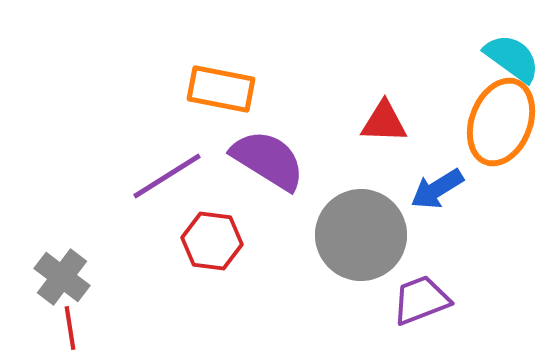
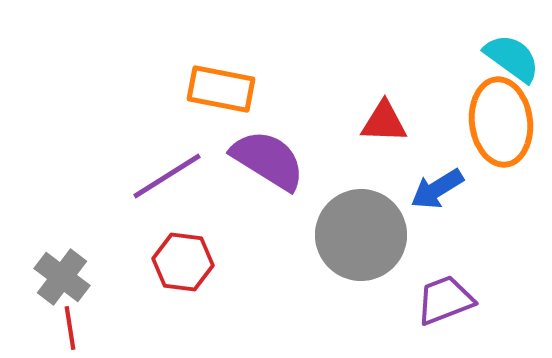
orange ellipse: rotated 28 degrees counterclockwise
red hexagon: moved 29 px left, 21 px down
purple trapezoid: moved 24 px right
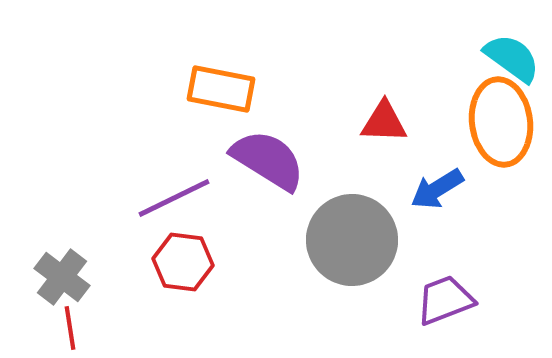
purple line: moved 7 px right, 22 px down; rotated 6 degrees clockwise
gray circle: moved 9 px left, 5 px down
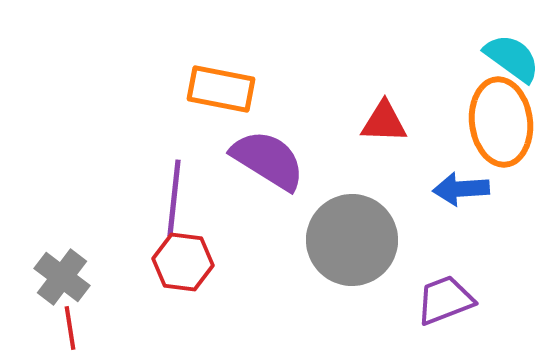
blue arrow: moved 24 px right; rotated 28 degrees clockwise
purple line: rotated 58 degrees counterclockwise
